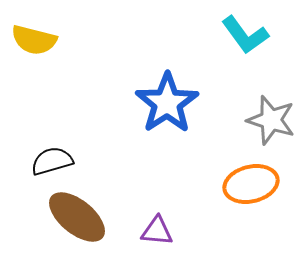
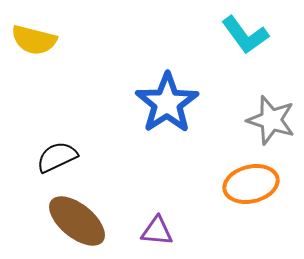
black semicircle: moved 5 px right, 4 px up; rotated 9 degrees counterclockwise
brown ellipse: moved 4 px down
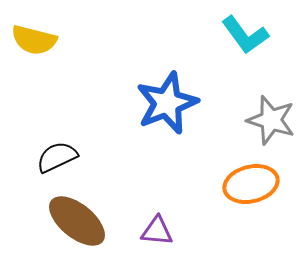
blue star: rotated 12 degrees clockwise
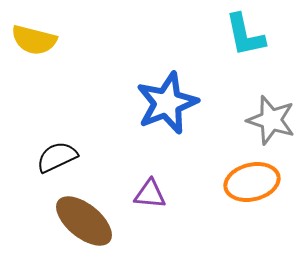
cyan L-shape: rotated 24 degrees clockwise
orange ellipse: moved 1 px right, 2 px up
brown ellipse: moved 7 px right
purple triangle: moved 7 px left, 37 px up
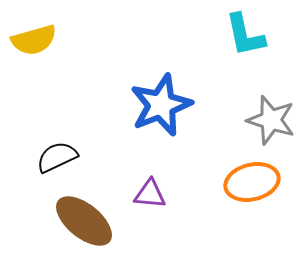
yellow semicircle: rotated 30 degrees counterclockwise
blue star: moved 6 px left, 2 px down
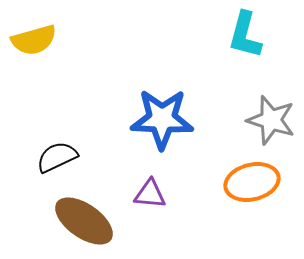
cyan L-shape: rotated 27 degrees clockwise
blue star: moved 1 px right, 14 px down; rotated 24 degrees clockwise
brown ellipse: rotated 4 degrees counterclockwise
